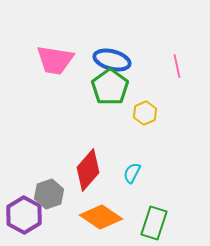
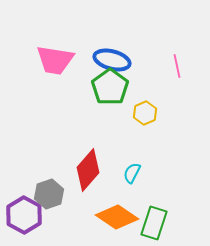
orange diamond: moved 16 px right
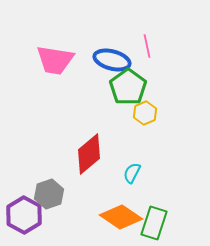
pink line: moved 30 px left, 20 px up
green pentagon: moved 18 px right
red diamond: moved 1 px right, 16 px up; rotated 9 degrees clockwise
orange diamond: moved 4 px right
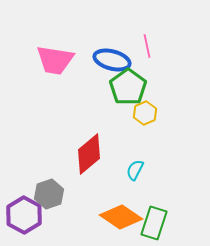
cyan semicircle: moved 3 px right, 3 px up
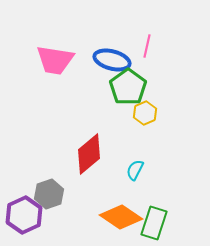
pink line: rotated 25 degrees clockwise
purple hexagon: rotated 6 degrees clockwise
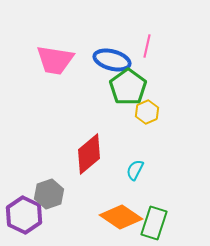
yellow hexagon: moved 2 px right, 1 px up
purple hexagon: rotated 9 degrees counterclockwise
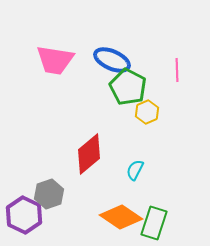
pink line: moved 30 px right, 24 px down; rotated 15 degrees counterclockwise
blue ellipse: rotated 9 degrees clockwise
green pentagon: rotated 9 degrees counterclockwise
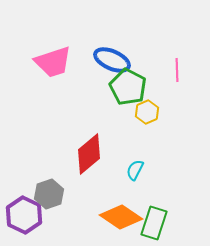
pink trapezoid: moved 2 px left, 2 px down; rotated 27 degrees counterclockwise
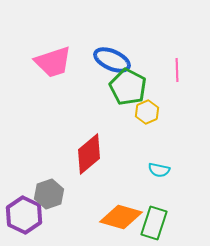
cyan semicircle: moved 24 px right; rotated 105 degrees counterclockwise
orange diamond: rotated 18 degrees counterclockwise
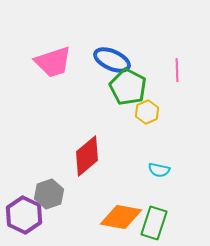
red diamond: moved 2 px left, 2 px down
orange diamond: rotated 6 degrees counterclockwise
